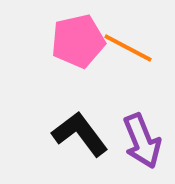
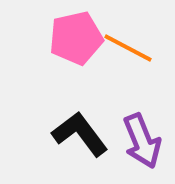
pink pentagon: moved 2 px left, 3 px up
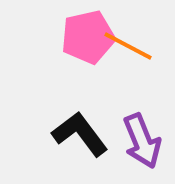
pink pentagon: moved 12 px right, 1 px up
orange line: moved 2 px up
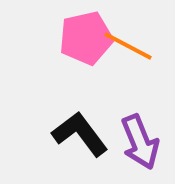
pink pentagon: moved 2 px left, 1 px down
purple arrow: moved 2 px left, 1 px down
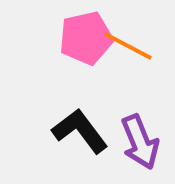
black L-shape: moved 3 px up
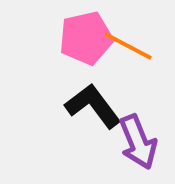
black L-shape: moved 13 px right, 25 px up
purple arrow: moved 2 px left
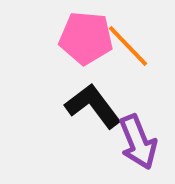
pink pentagon: rotated 18 degrees clockwise
orange line: rotated 18 degrees clockwise
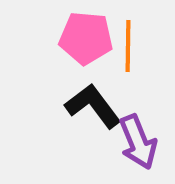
orange line: rotated 45 degrees clockwise
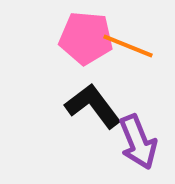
orange line: rotated 69 degrees counterclockwise
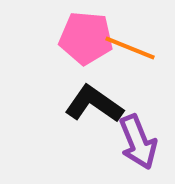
orange line: moved 2 px right, 2 px down
black L-shape: moved 1 px right, 2 px up; rotated 18 degrees counterclockwise
